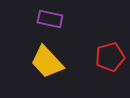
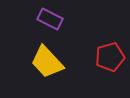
purple rectangle: rotated 15 degrees clockwise
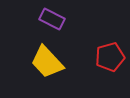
purple rectangle: moved 2 px right
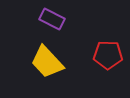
red pentagon: moved 2 px left, 2 px up; rotated 16 degrees clockwise
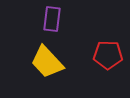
purple rectangle: rotated 70 degrees clockwise
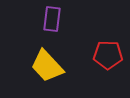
yellow trapezoid: moved 4 px down
